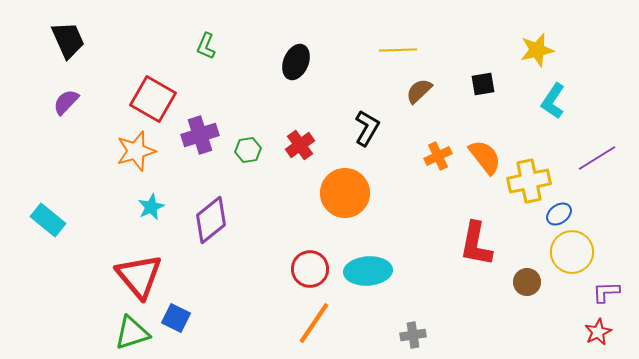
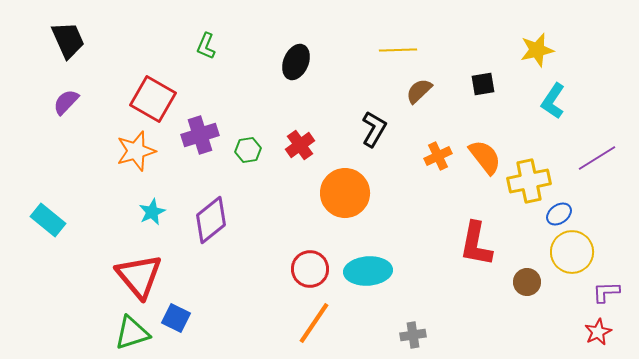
black L-shape: moved 7 px right, 1 px down
cyan star: moved 1 px right, 5 px down
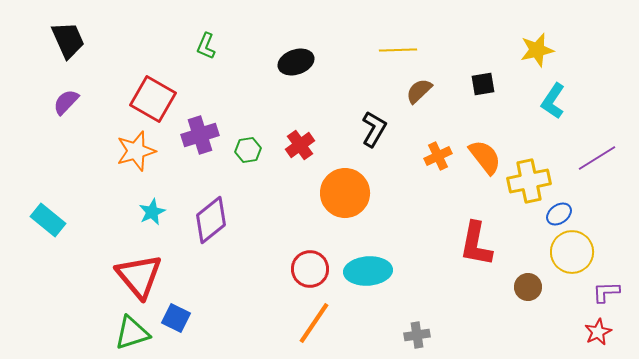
black ellipse: rotated 48 degrees clockwise
brown circle: moved 1 px right, 5 px down
gray cross: moved 4 px right
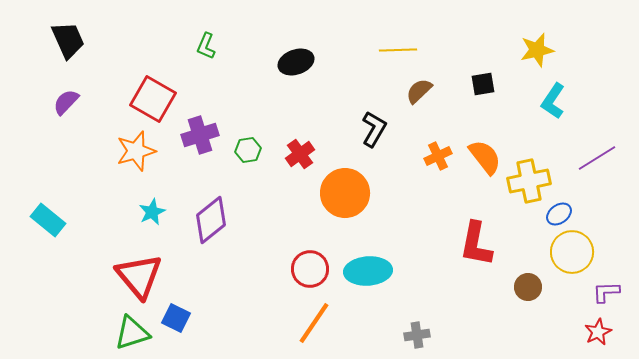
red cross: moved 9 px down
